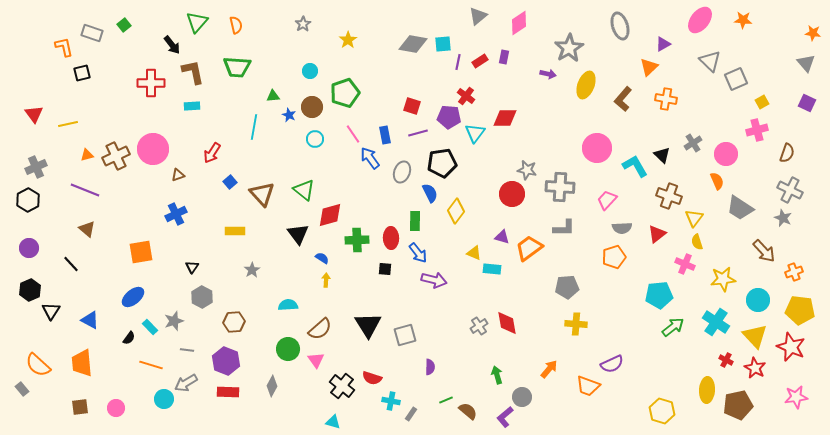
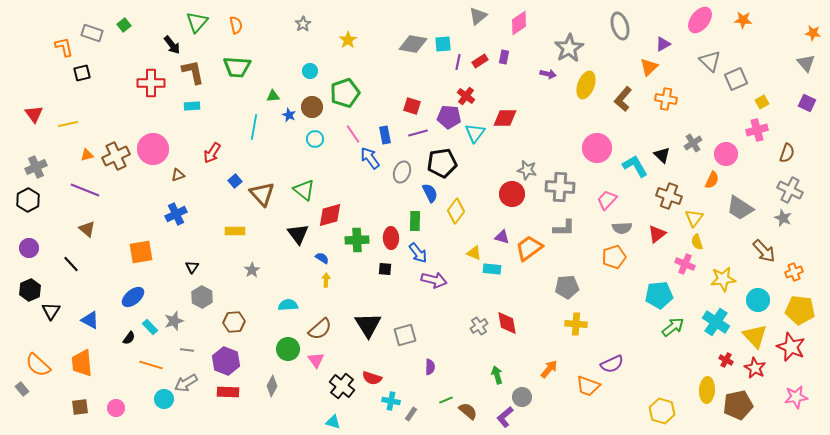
orange semicircle at (717, 181): moved 5 px left, 1 px up; rotated 48 degrees clockwise
blue square at (230, 182): moved 5 px right, 1 px up
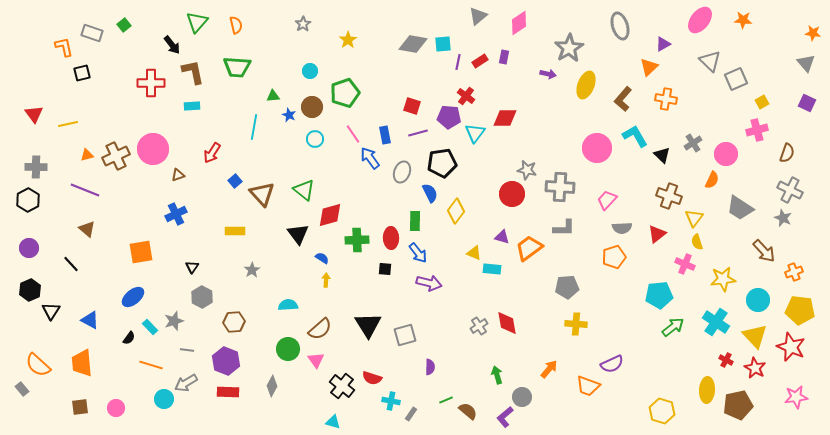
cyan L-shape at (635, 166): moved 30 px up
gray cross at (36, 167): rotated 25 degrees clockwise
purple arrow at (434, 280): moved 5 px left, 3 px down
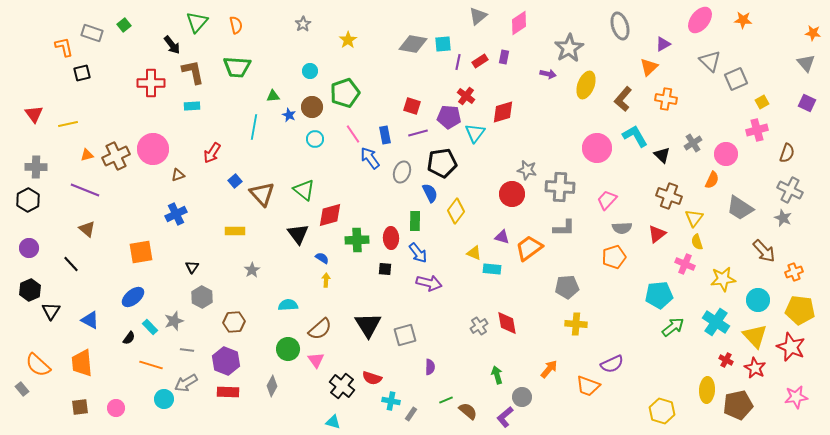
red diamond at (505, 118): moved 2 px left, 6 px up; rotated 15 degrees counterclockwise
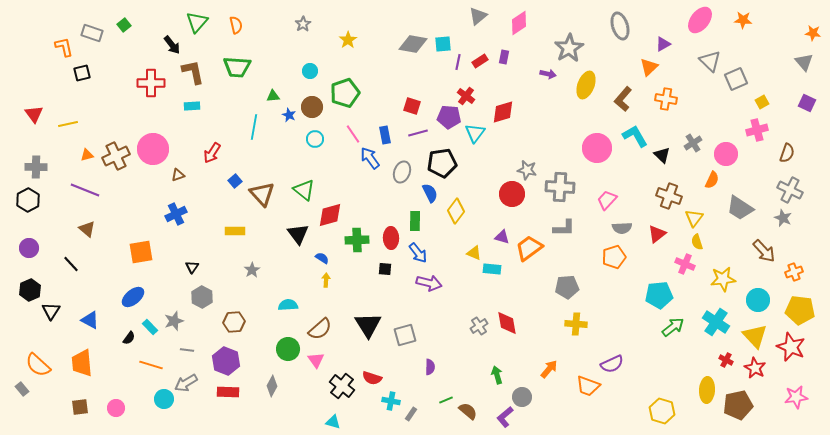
gray triangle at (806, 63): moved 2 px left, 1 px up
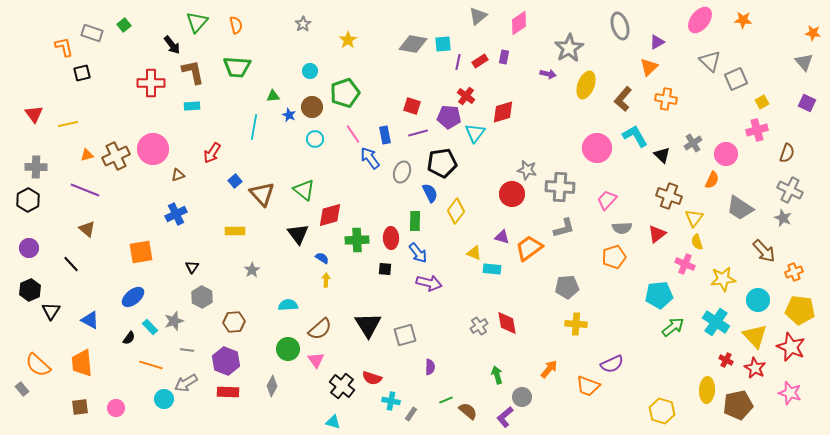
purple triangle at (663, 44): moved 6 px left, 2 px up
gray L-shape at (564, 228): rotated 15 degrees counterclockwise
pink star at (796, 397): moved 6 px left, 4 px up; rotated 25 degrees clockwise
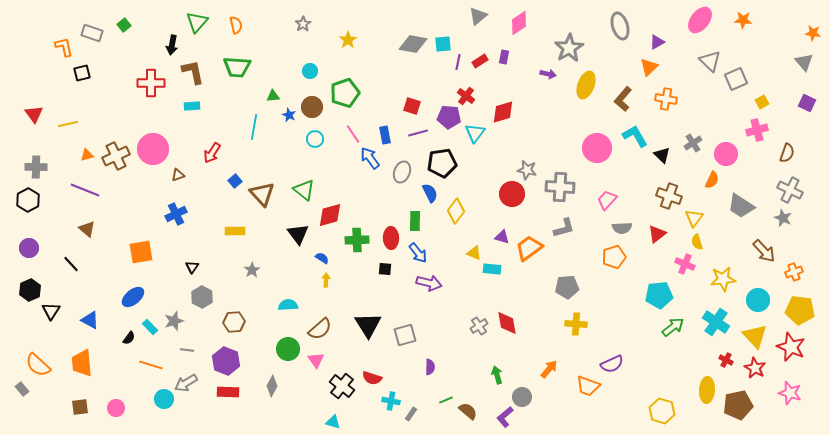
black arrow at (172, 45): rotated 48 degrees clockwise
gray trapezoid at (740, 208): moved 1 px right, 2 px up
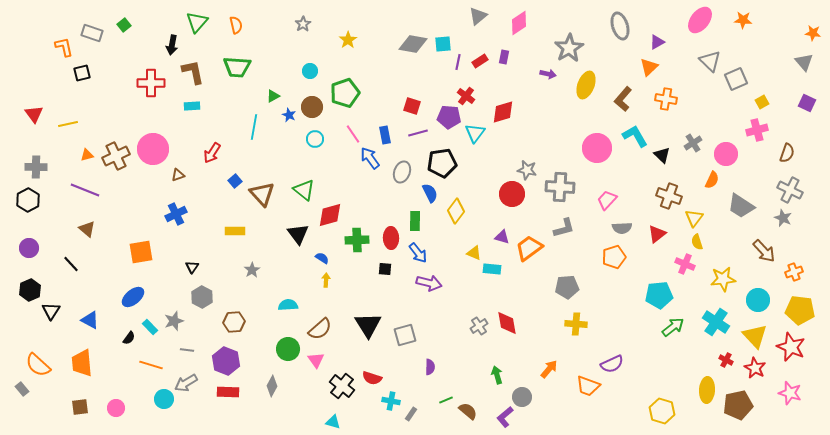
green triangle at (273, 96): rotated 24 degrees counterclockwise
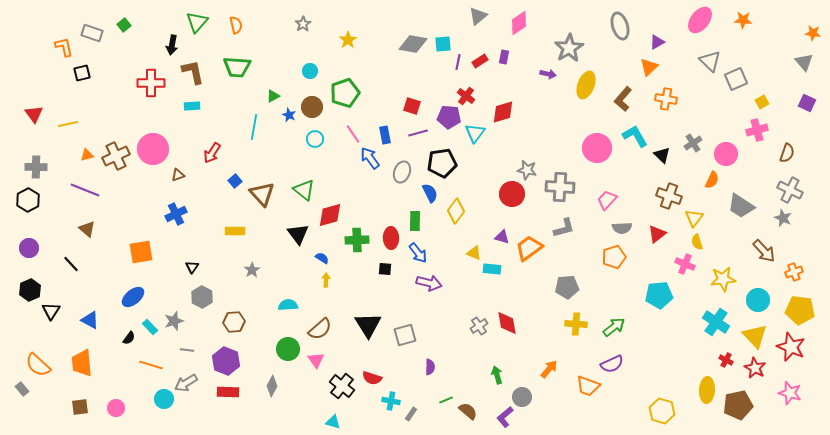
green arrow at (673, 327): moved 59 px left
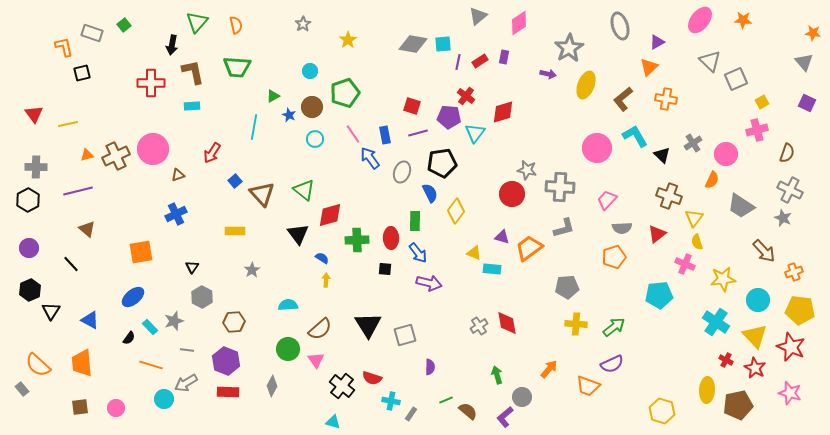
brown L-shape at (623, 99): rotated 10 degrees clockwise
purple line at (85, 190): moved 7 px left, 1 px down; rotated 36 degrees counterclockwise
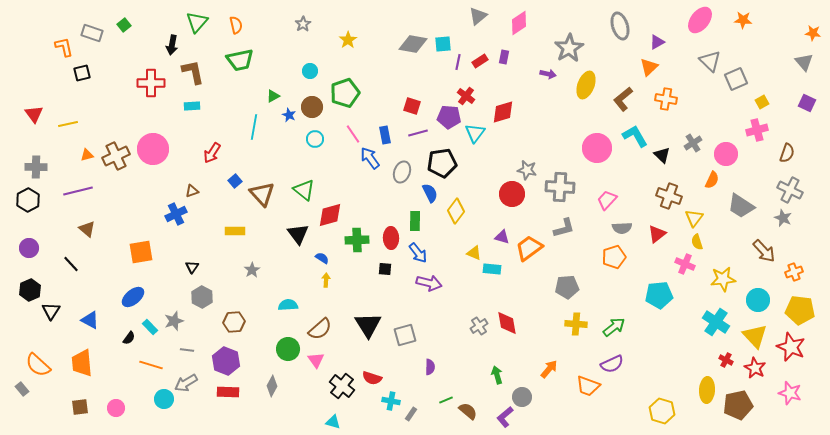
green trapezoid at (237, 67): moved 3 px right, 7 px up; rotated 16 degrees counterclockwise
brown triangle at (178, 175): moved 14 px right, 16 px down
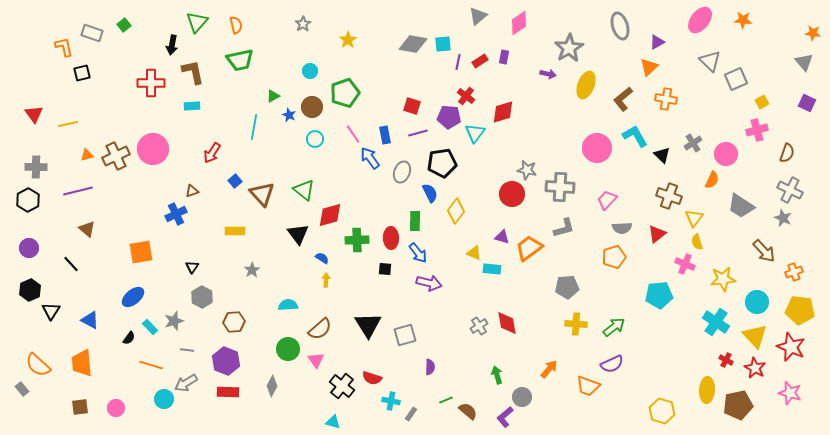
cyan circle at (758, 300): moved 1 px left, 2 px down
